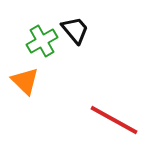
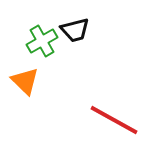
black trapezoid: rotated 116 degrees clockwise
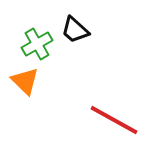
black trapezoid: rotated 56 degrees clockwise
green cross: moved 5 px left, 3 px down
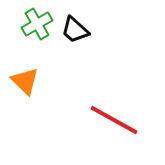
green cross: moved 20 px up
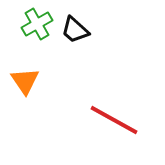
orange triangle: rotated 12 degrees clockwise
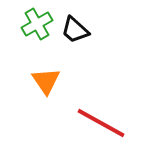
orange triangle: moved 21 px right
red line: moved 13 px left, 3 px down
